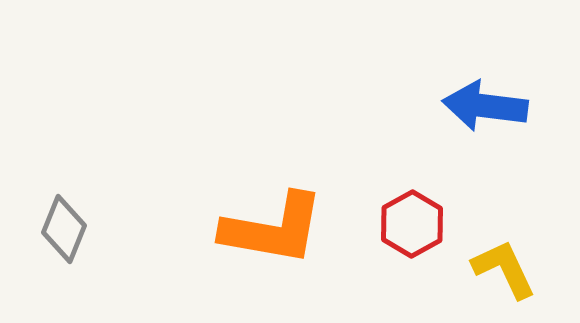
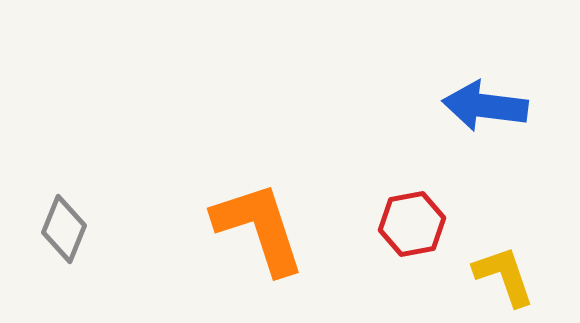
red hexagon: rotated 18 degrees clockwise
orange L-shape: moved 14 px left, 1 px up; rotated 118 degrees counterclockwise
yellow L-shape: moved 7 px down; rotated 6 degrees clockwise
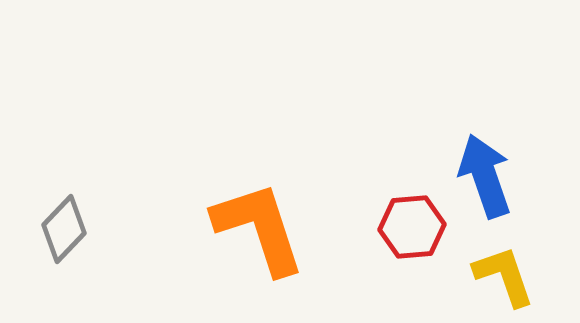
blue arrow: moved 70 px down; rotated 64 degrees clockwise
red hexagon: moved 3 px down; rotated 6 degrees clockwise
gray diamond: rotated 22 degrees clockwise
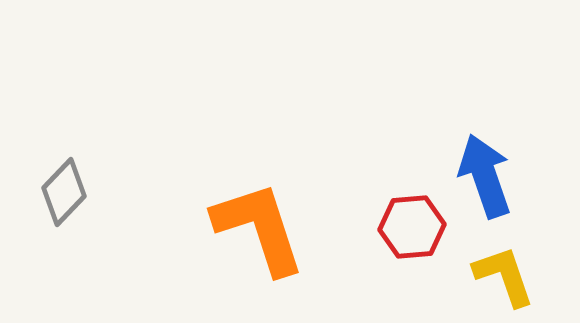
gray diamond: moved 37 px up
